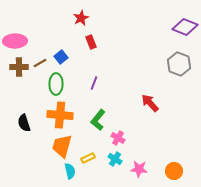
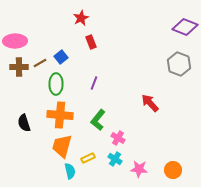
orange circle: moved 1 px left, 1 px up
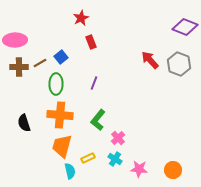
pink ellipse: moved 1 px up
red arrow: moved 43 px up
pink cross: rotated 16 degrees clockwise
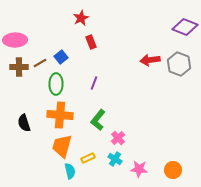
red arrow: rotated 54 degrees counterclockwise
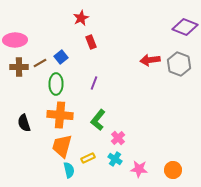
cyan semicircle: moved 1 px left, 1 px up
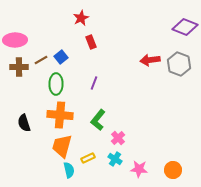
brown line: moved 1 px right, 3 px up
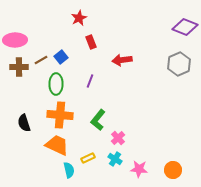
red star: moved 2 px left
red arrow: moved 28 px left
gray hexagon: rotated 15 degrees clockwise
purple line: moved 4 px left, 2 px up
orange trapezoid: moved 5 px left, 1 px up; rotated 100 degrees clockwise
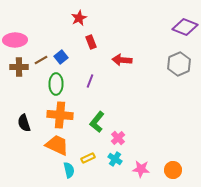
red arrow: rotated 12 degrees clockwise
green L-shape: moved 1 px left, 2 px down
pink star: moved 2 px right
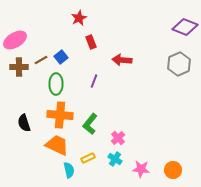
pink ellipse: rotated 30 degrees counterclockwise
purple line: moved 4 px right
green L-shape: moved 7 px left, 2 px down
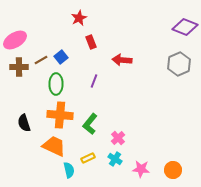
orange trapezoid: moved 3 px left, 1 px down
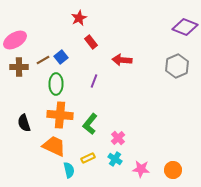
red rectangle: rotated 16 degrees counterclockwise
brown line: moved 2 px right
gray hexagon: moved 2 px left, 2 px down
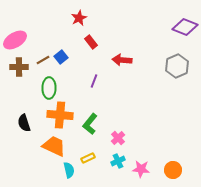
green ellipse: moved 7 px left, 4 px down
cyan cross: moved 3 px right, 2 px down; rotated 32 degrees clockwise
